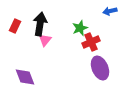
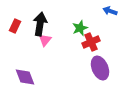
blue arrow: rotated 32 degrees clockwise
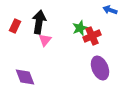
blue arrow: moved 1 px up
black arrow: moved 1 px left, 2 px up
red cross: moved 1 px right, 6 px up
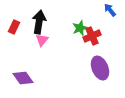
blue arrow: rotated 32 degrees clockwise
red rectangle: moved 1 px left, 1 px down
pink triangle: moved 3 px left
purple diamond: moved 2 px left, 1 px down; rotated 15 degrees counterclockwise
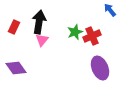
green star: moved 5 px left, 4 px down
purple diamond: moved 7 px left, 10 px up
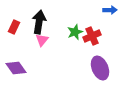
blue arrow: rotated 128 degrees clockwise
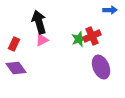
black arrow: rotated 25 degrees counterclockwise
red rectangle: moved 17 px down
green star: moved 4 px right, 7 px down
pink triangle: rotated 24 degrees clockwise
purple ellipse: moved 1 px right, 1 px up
